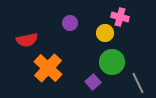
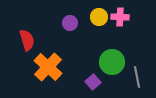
pink cross: rotated 12 degrees counterclockwise
yellow circle: moved 6 px left, 16 px up
red semicircle: rotated 95 degrees counterclockwise
orange cross: moved 1 px up
gray line: moved 1 px left, 6 px up; rotated 15 degrees clockwise
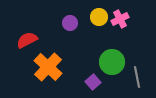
pink cross: moved 2 px down; rotated 30 degrees counterclockwise
red semicircle: rotated 100 degrees counterclockwise
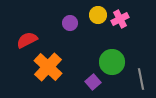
yellow circle: moved 1 px left, 2 px up
gray line: moved 4 px right, 2 px down
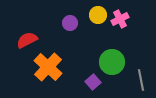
gray line: moved 1 px down
